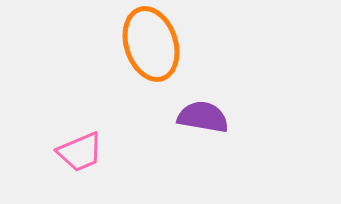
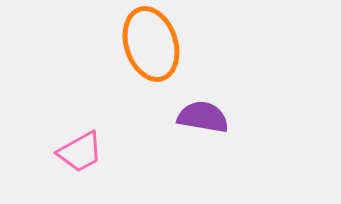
pink trapezoid: rotated 6 degrees counterclockwise
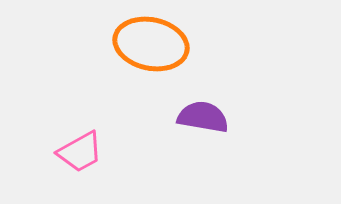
orange ellipse: rotated 60 degrees counterclockwise
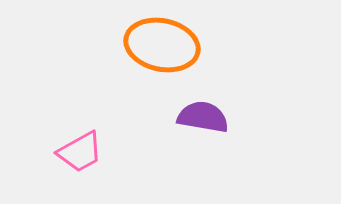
orange ellipse: moved 11 px right, 1 px down
